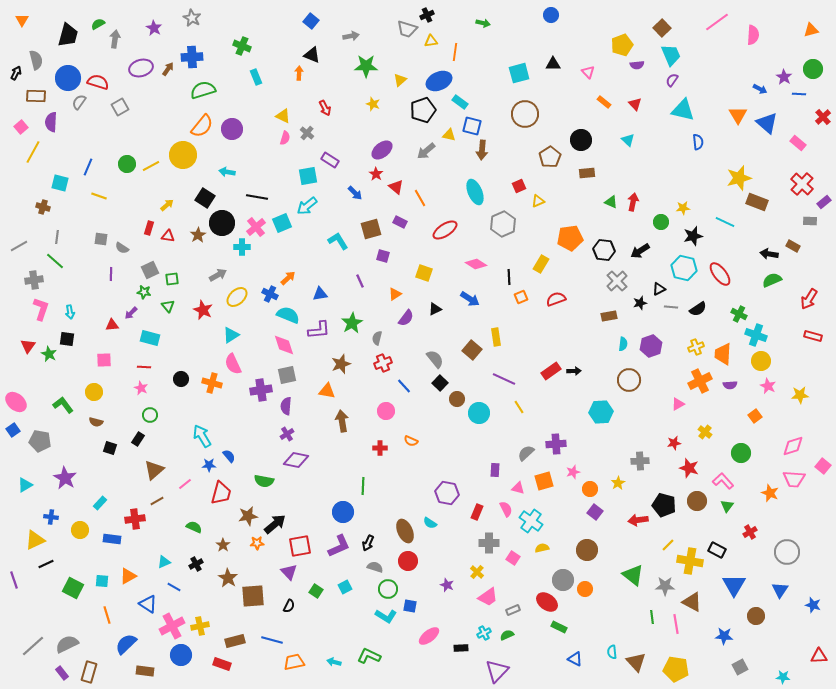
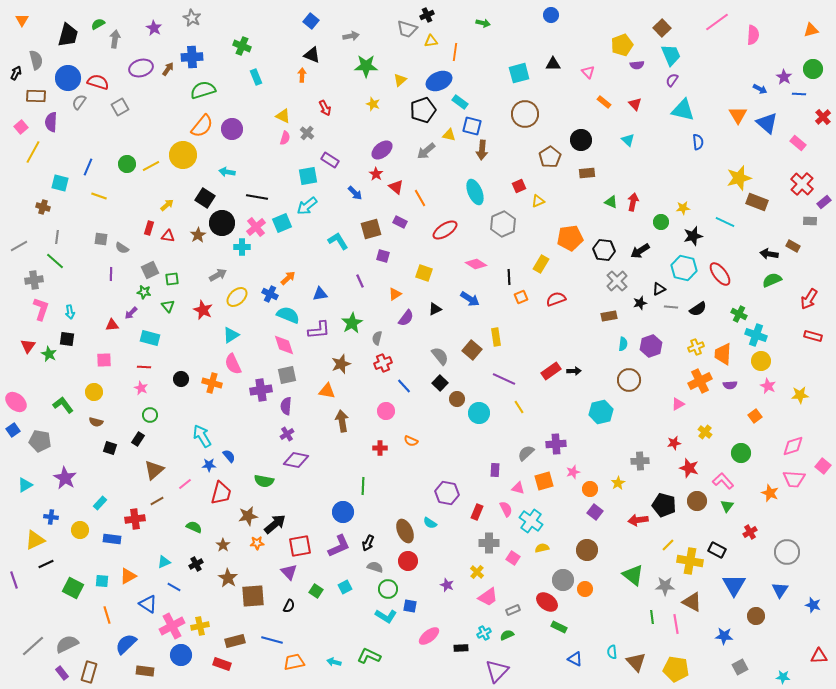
orange arrow at (299, 73): moved 3 px right, 2 px down
gray semicircle at (435, 359): moved 5 px right, 3 px up
cyan hexagon at (601, 412): rotated 10 degrees counterclockwise
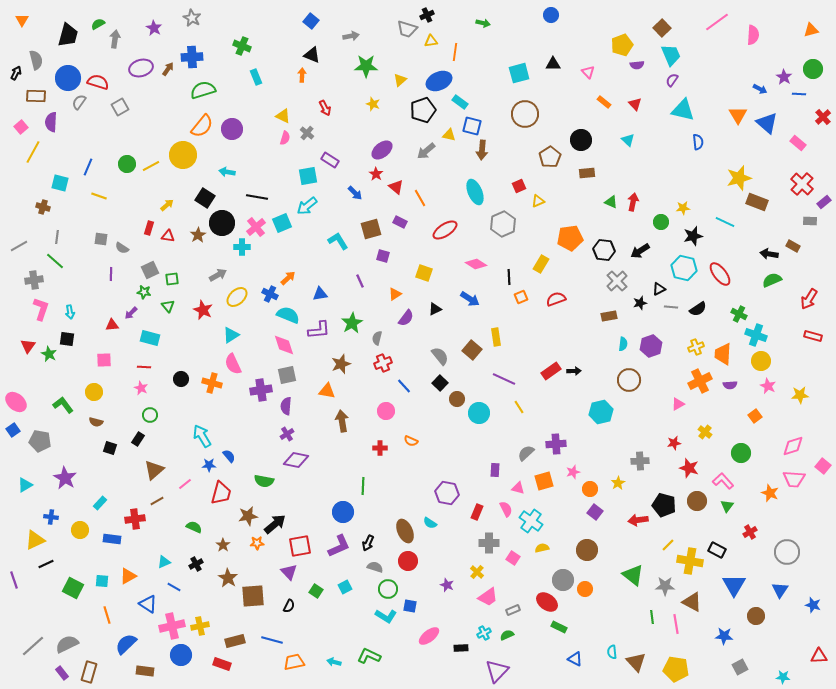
pink cross at (172, 626): rotated 15 degrees clockwise
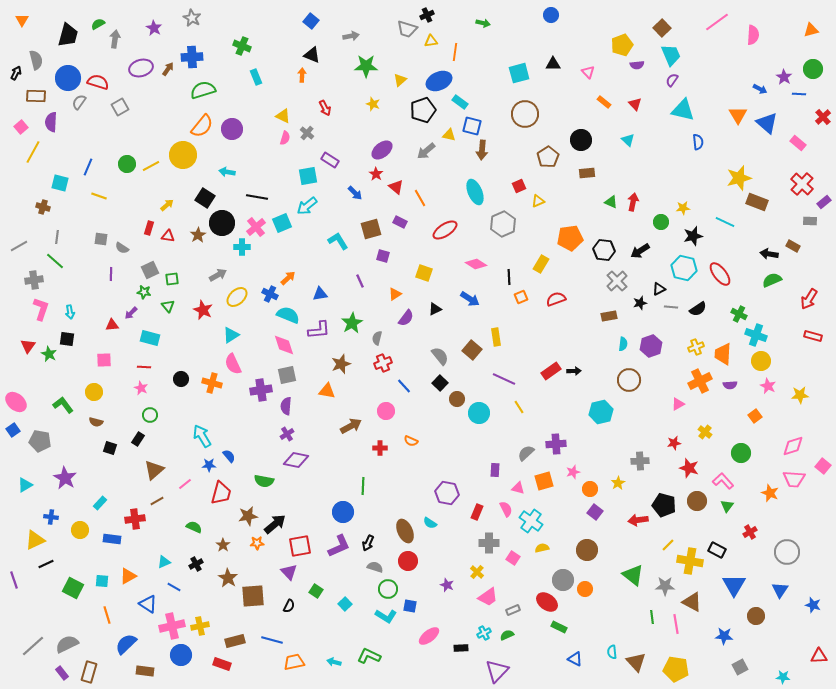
brown pentagon at (550, 157): moved 2 px left
brown arrow at (342, 421): moved 9 px right, 5 px down; rotated 70 degrees clockwise
cyan square at (345, 587): moved 17 px down; rotated 16 degrees counterclockwise
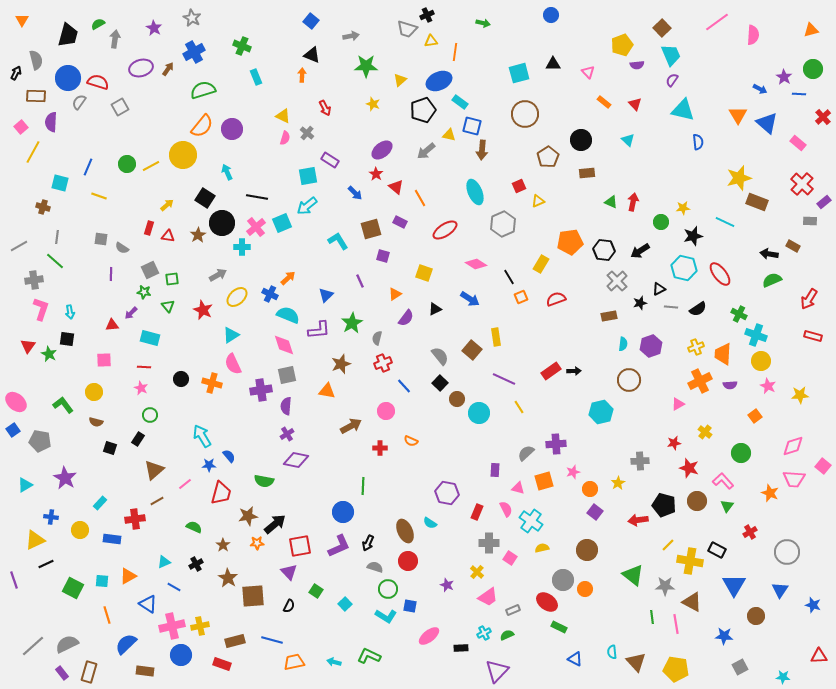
blue cross at (192, 57): moved 2 px right, 5 px up; rotated 25 degrees counterclockwise
cyan arrow at (227, 172): rotated 56 degrees clockwise
orange pentagon at (570, 238): moved 4 px down
black line at (509, 277): rotated 28 degrees counterclockwise
blue triangle at (320, 294): moved 6 px right, 1 px down; rotated 35 degrees counterclockwise
pink square at (513, 558): moved 3 px left
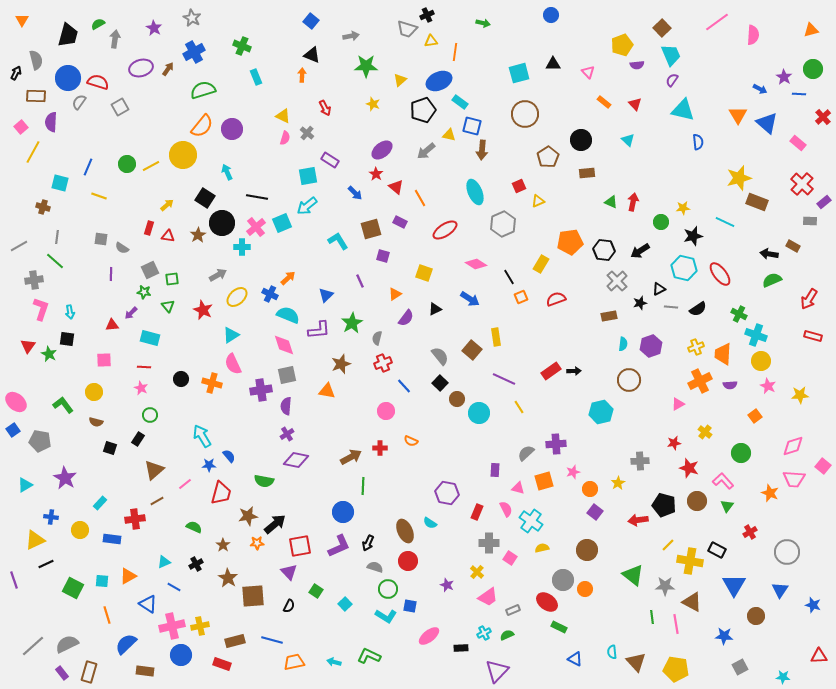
brown arrow at (351, 426): moved 31 px down
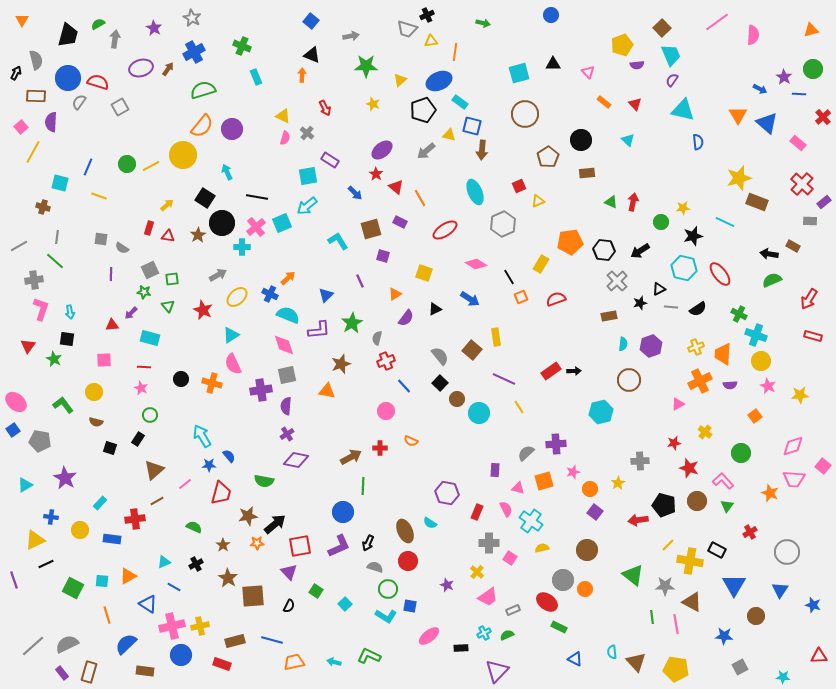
green star at (49, 354): moved 5 px right, 5 px down
red cross at (383, 363): moved 3 px right, 2 px up
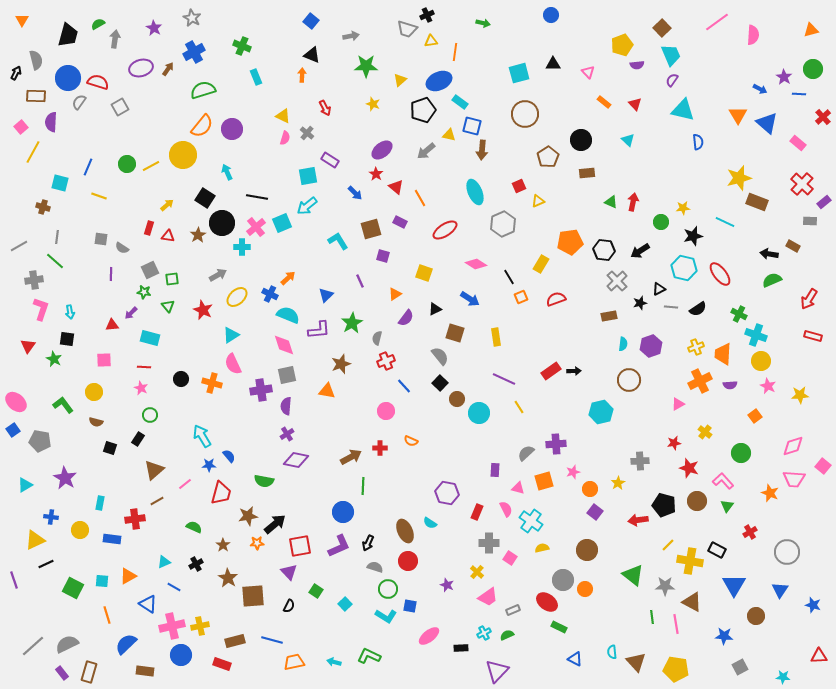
brown square at (472, 350): moved 17 px left, 17 px up; rotated 24 degrees counterclockwise
cyan rectangle at (100, 503): rotated 32 degrees counterclockwise
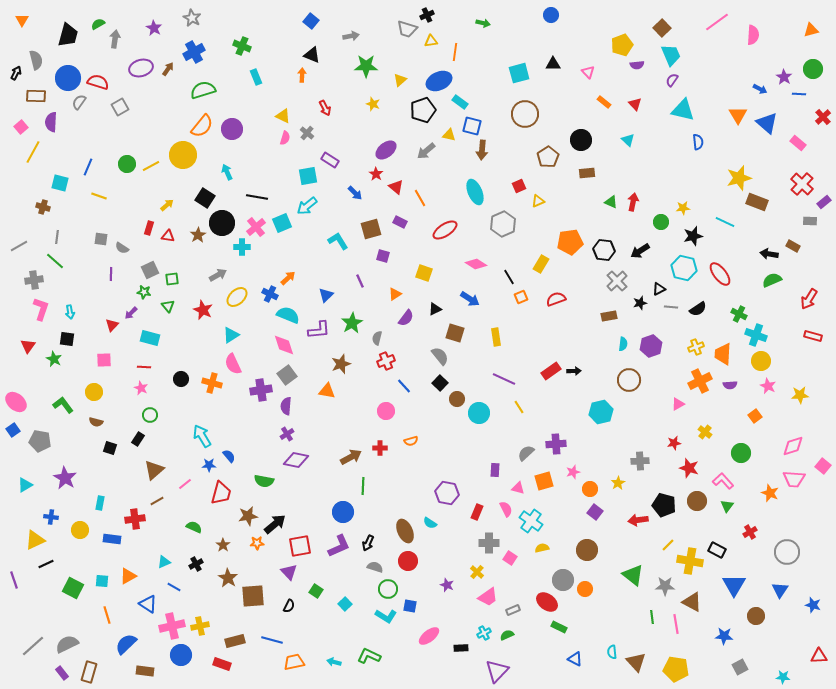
purple ellipse at (382, 150): moved 4 px right
red triangle at (112, 325): rotated 40 degrees counterclockwise
gray square at (287, 375): rotated 24 degrees counterclockwise
orange semicircle at (411, 441): rotated 40 degrees counterclockwise
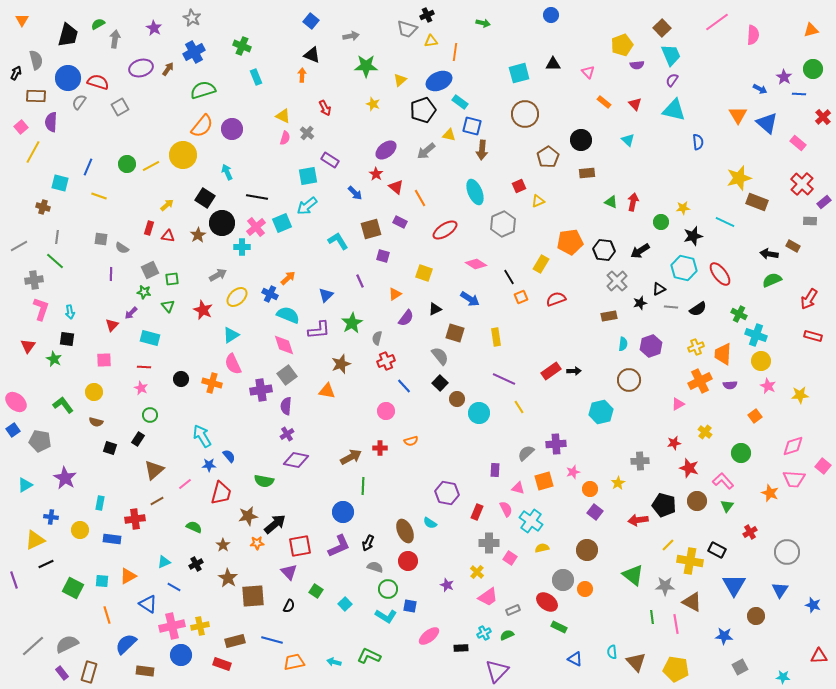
cyan triangle at (683, 110): moved 9 px left
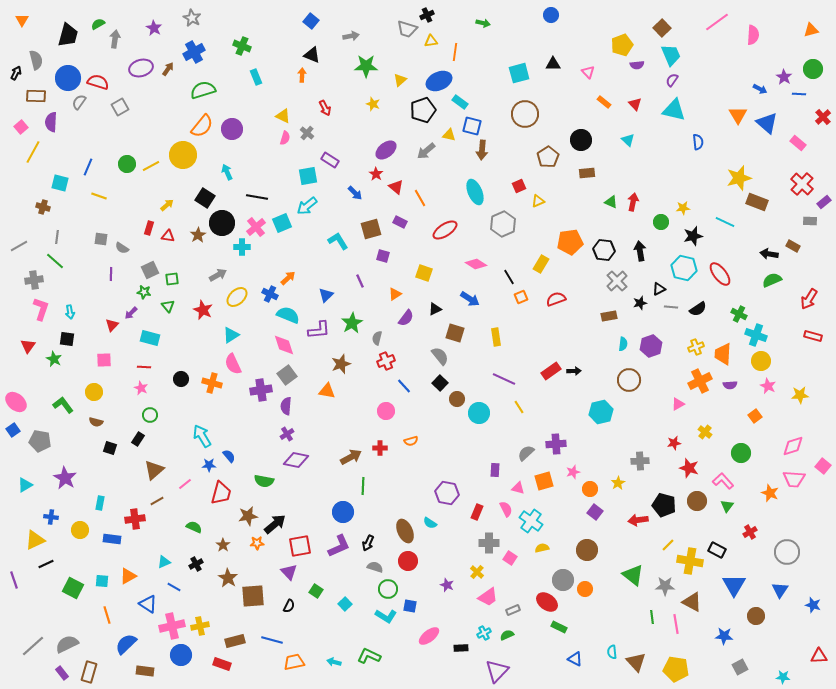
black arrow at (640, 251): rotated 114 degrees clockwise
